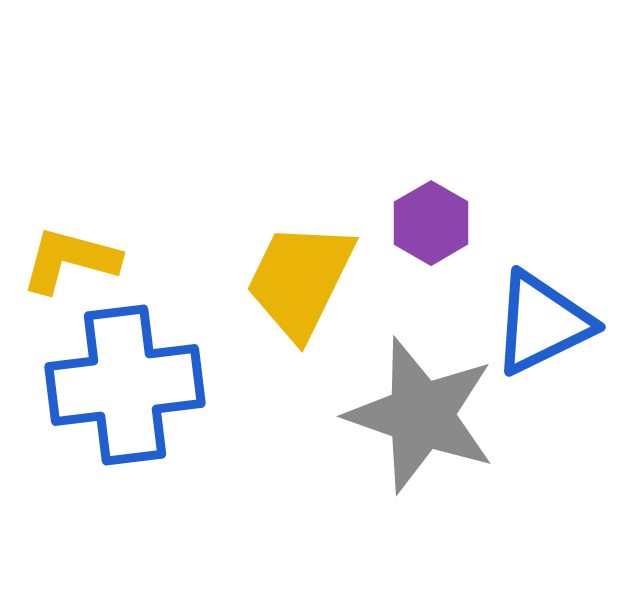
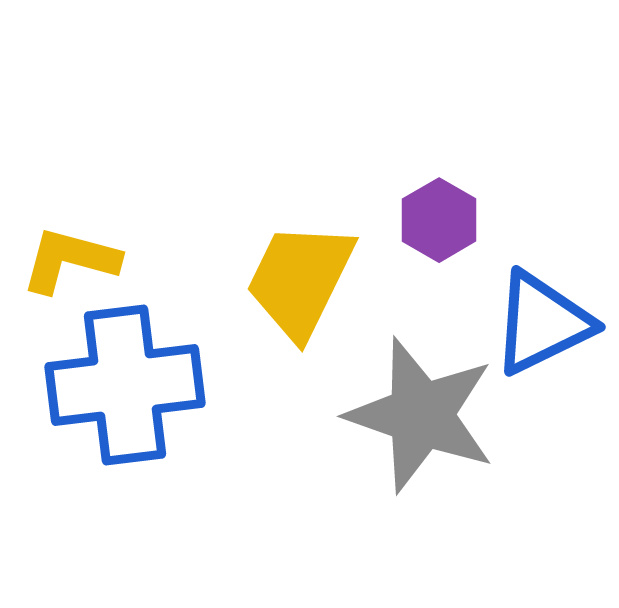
purple hexagon: moved 8 px right, 3 px up
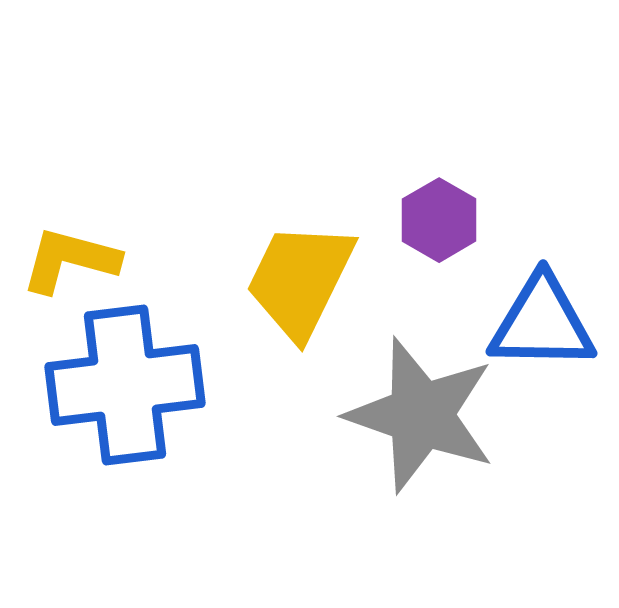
blue triangle: rotated 27 degrees clockwise
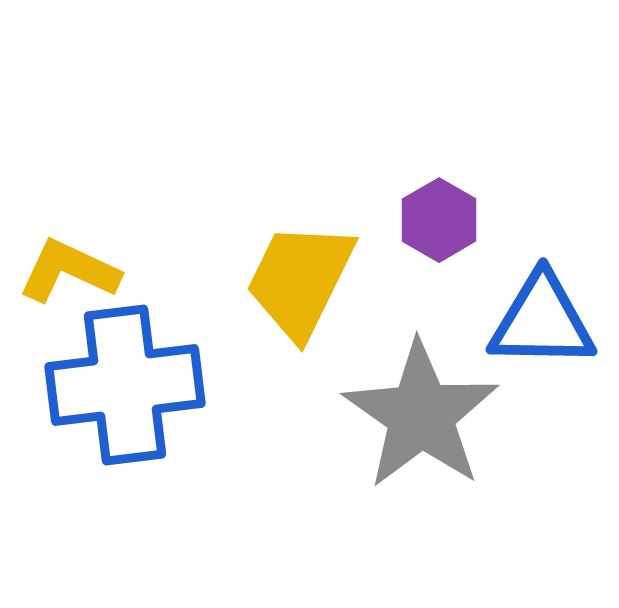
yellow L-shape: moved 1 px left, 11 px down; rotated 10 degrees clockwise
blue triangle: moved 2 px up
gray star: rotated 16 degrees clockwise
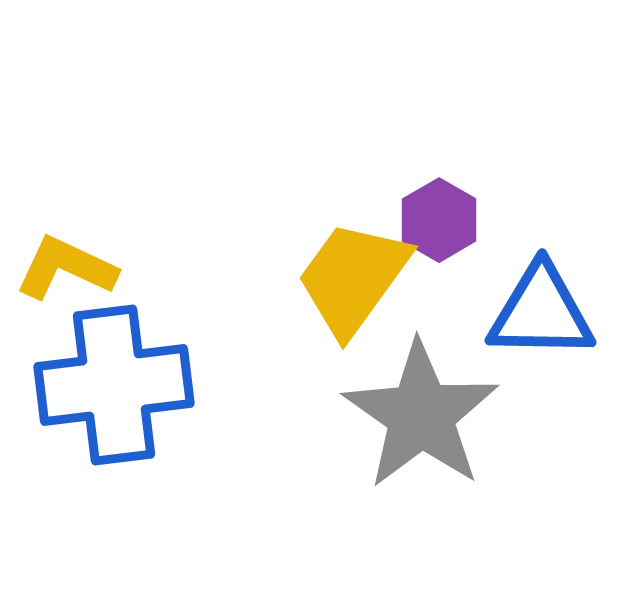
yellow L-shape: moved 3 px left, 3 px up
yellow trapezoid: moved 53 px right, 2 px up; rotated 10 degrees clockwise
blue triangle: moved 1 px left, 9 px up
blue cross: moved 11 px left
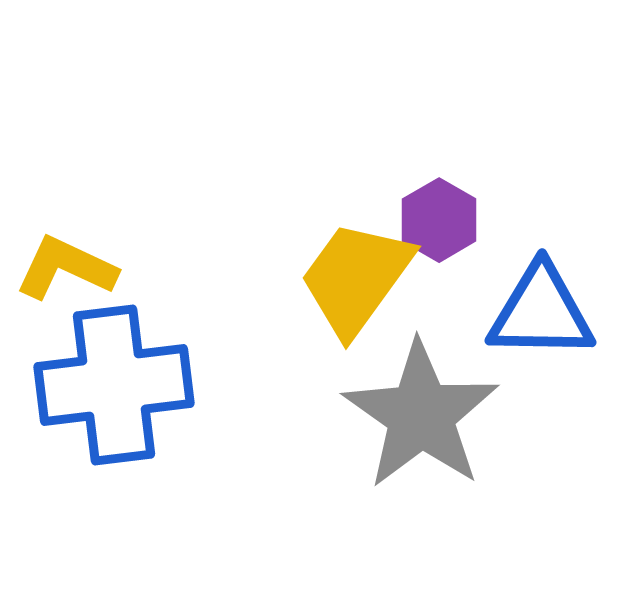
yellow trapezoid: moved 3 px right
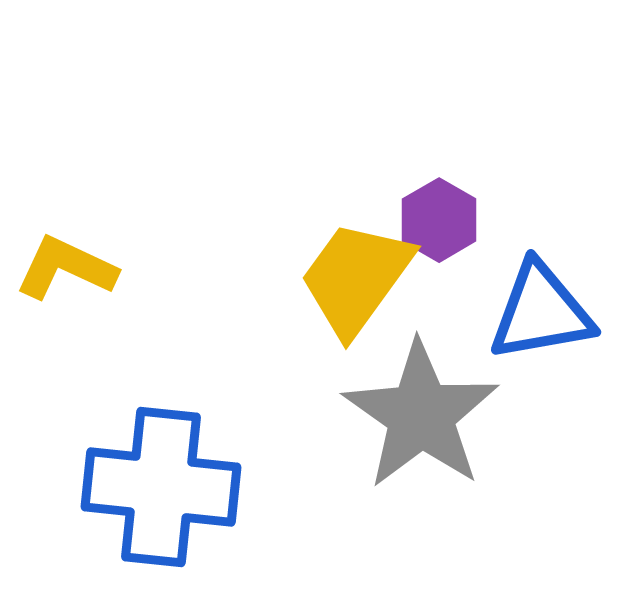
blue triangle: rotated 11 degrees counterclockwise
blue cross: moved 47 px right, 102 px down; rotated 13 degrees clockwise
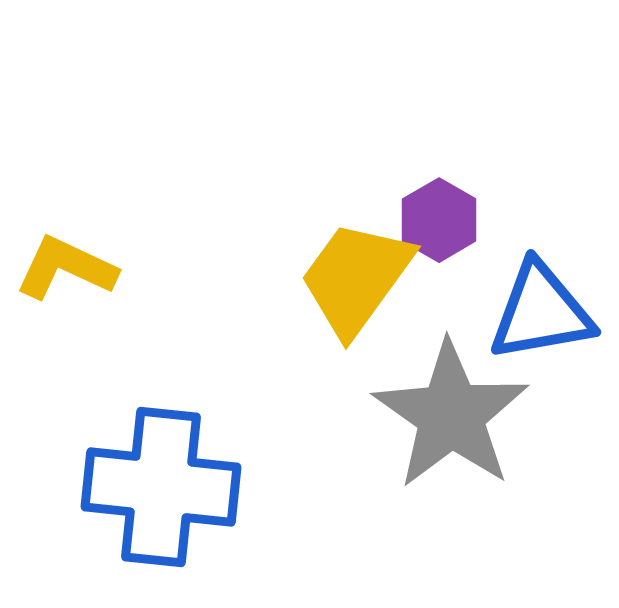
gray star: moved 30 px right
